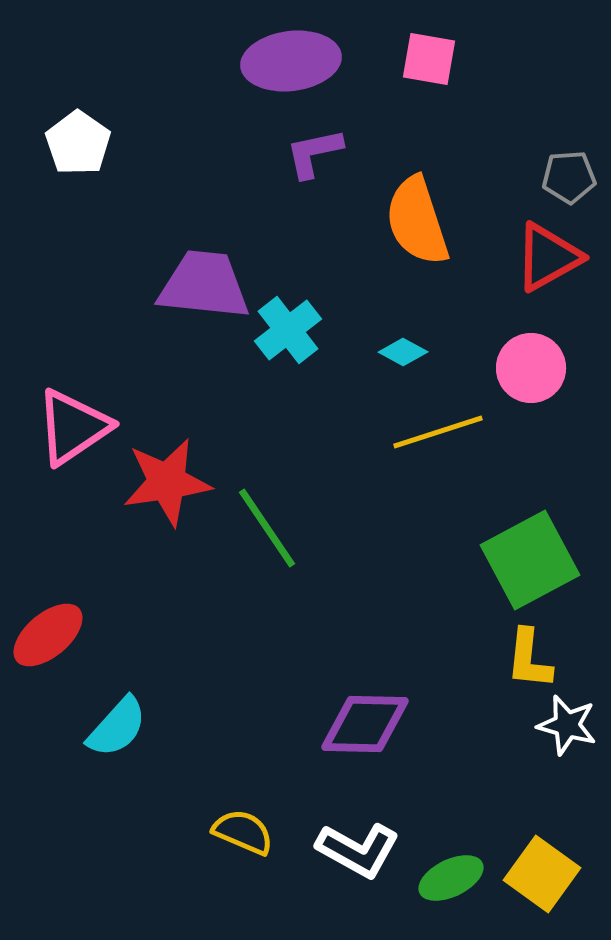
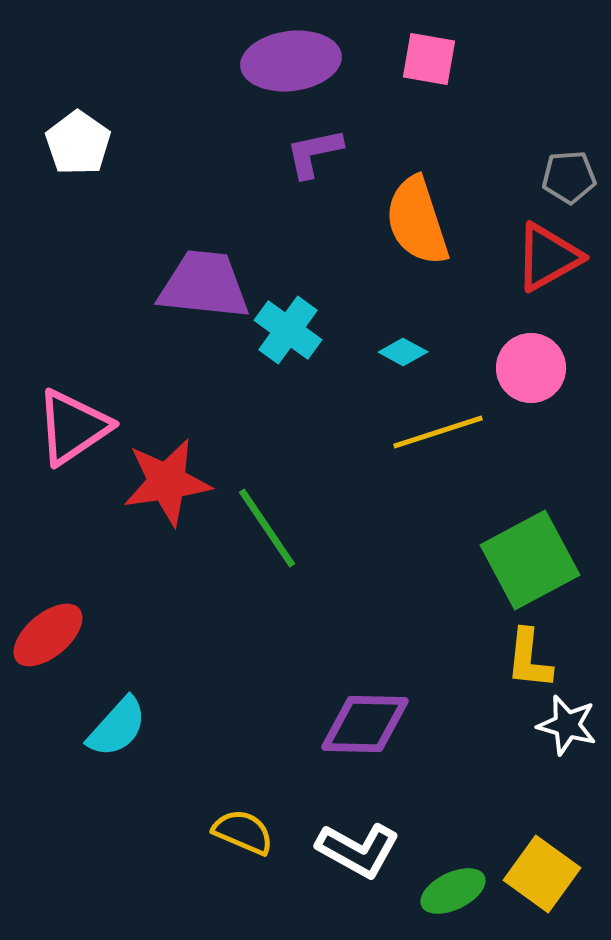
cyan cross: rotated 16 degrees counterclockwise
green ellipse: moved 2 px right, 13 px down
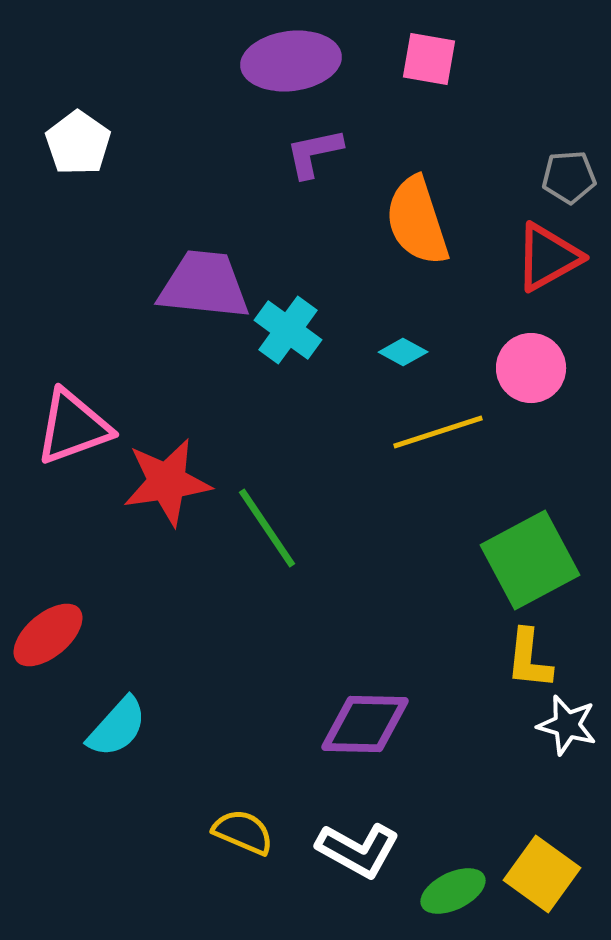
pink triangle: rotated 14 degrees clockwise
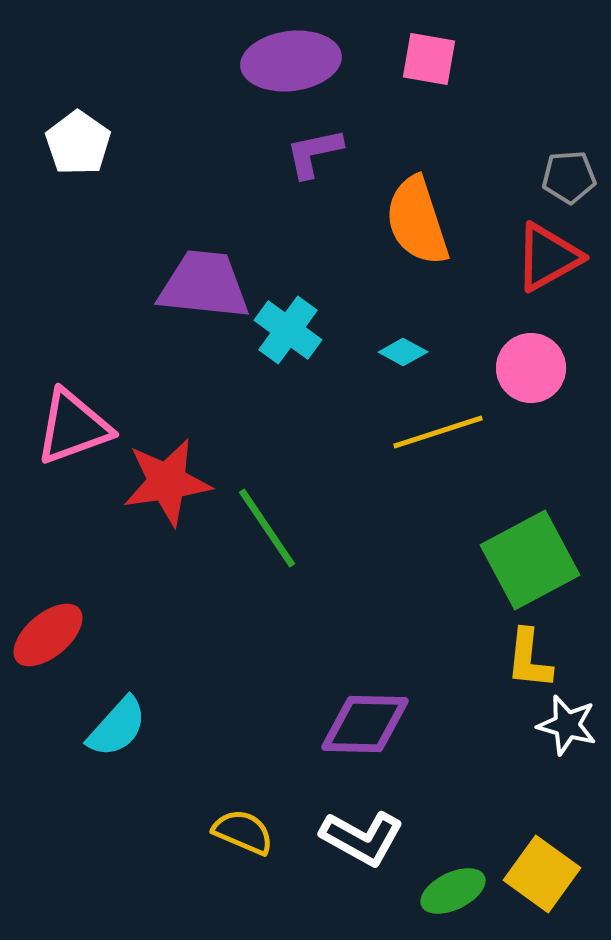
white L-shape: moved 4 px right, 12 px up
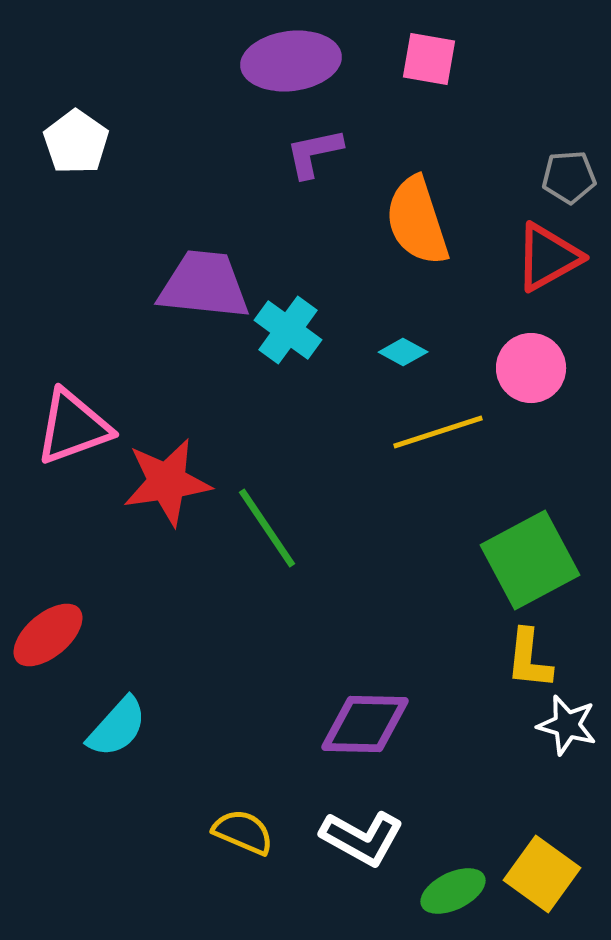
white pentagon: moved 2 px left, 1 px up
